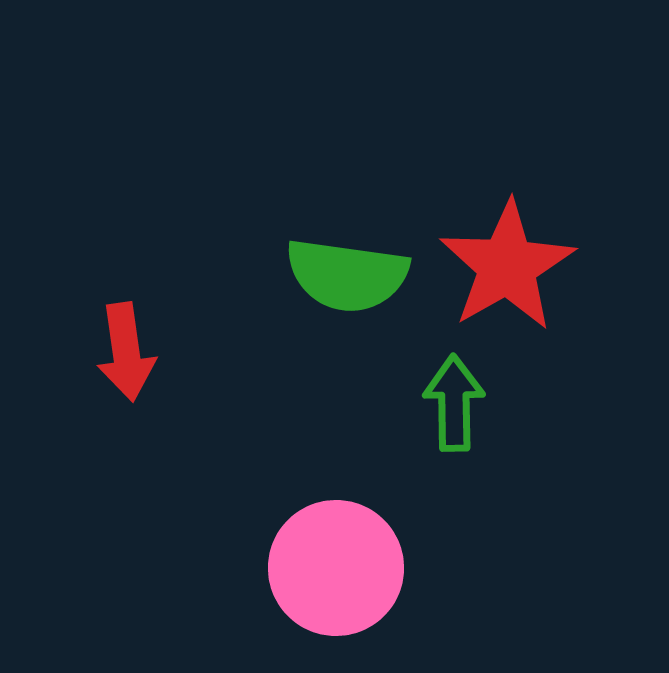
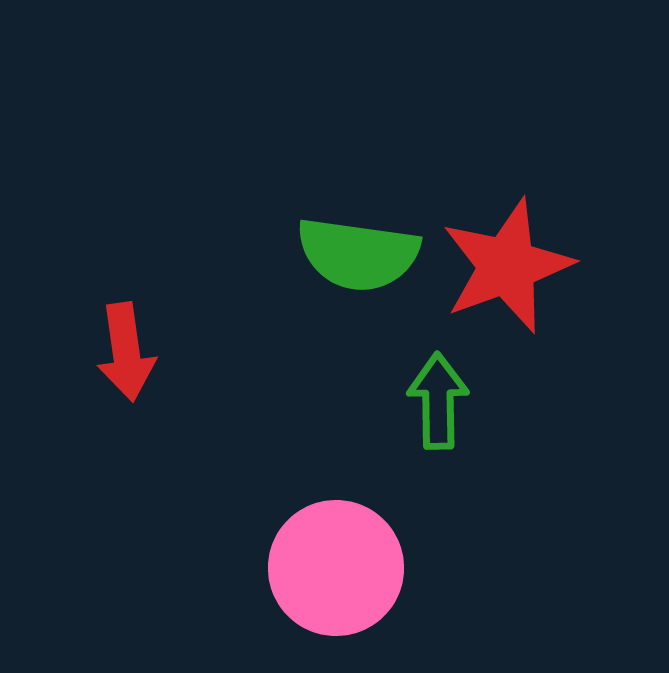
red star: rotated 10 degrees clockwise
green semicircle: moved 11 px right, 21 px up
green arrow: moved 16 px left, 2 px up
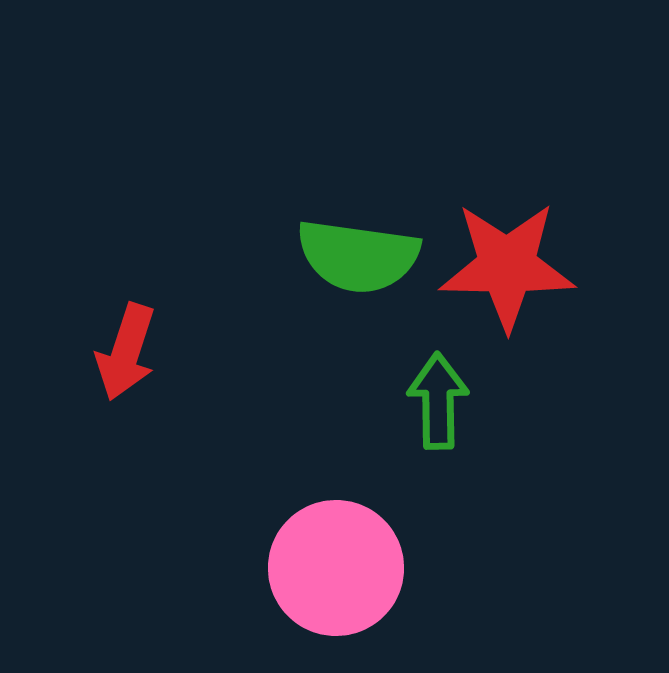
green semicircle: moved 2 px down
red star: rotated 21 degrees clockwise
red arrow: rotated 26 degrees clockwise
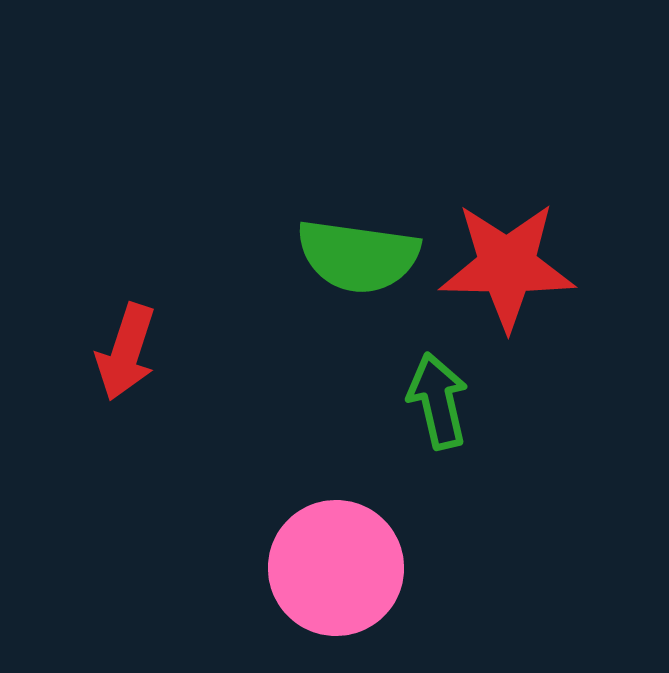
green arrow: rotated 12 degrees counterclockwise
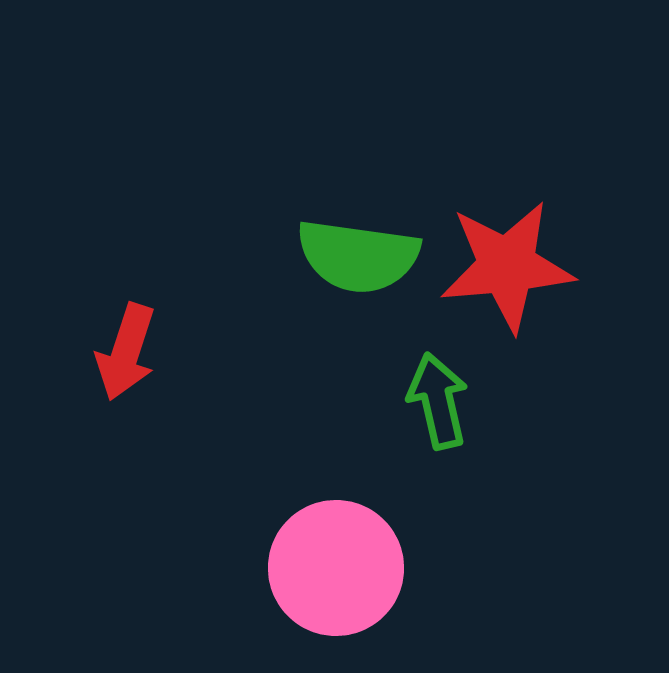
red star: rotated 6 degrees counterclockwise
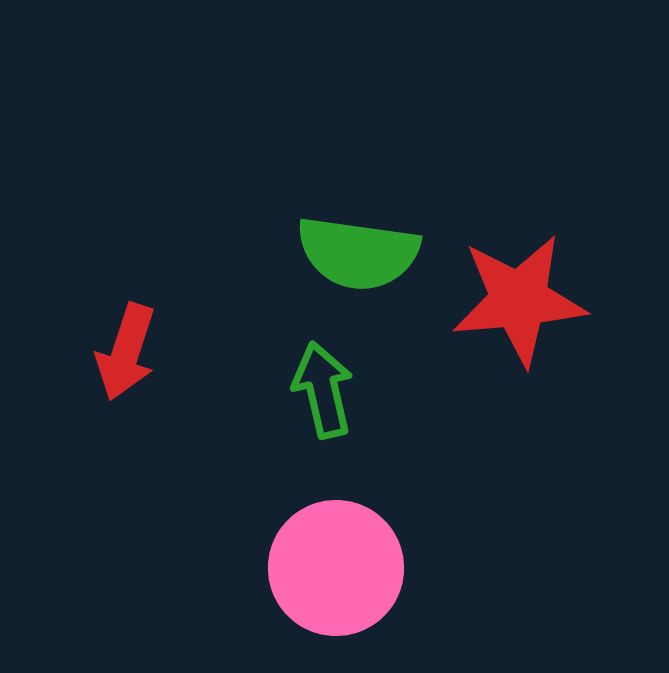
green semicircle: moved 3 px up
red star: moved 12 px right, 34 px down
green arrow: moved 115 px left, 11 px up
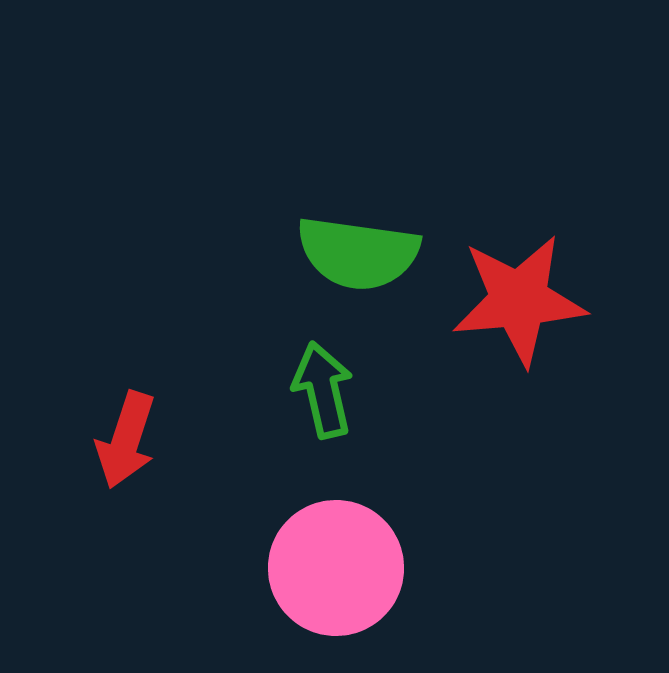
red arrow: moved 88 px down
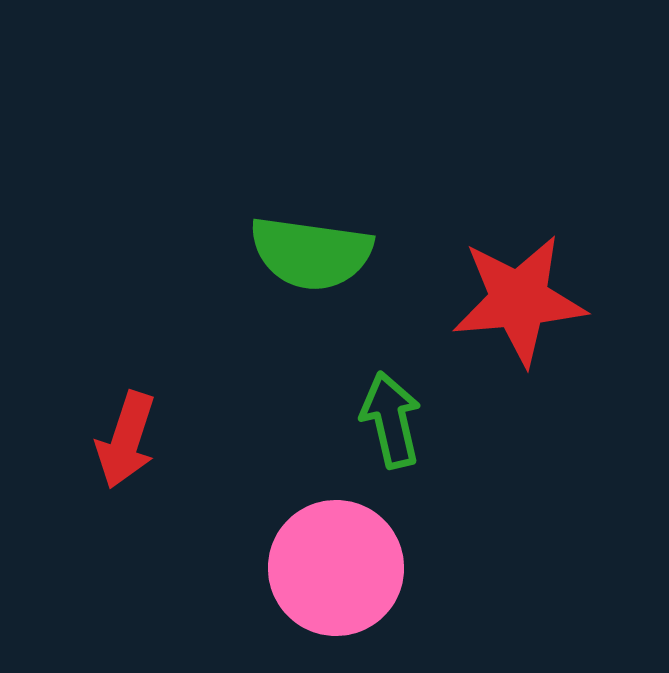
green semicircle: moved 47 px left
green arrow: moved 68 px right, 30 px down
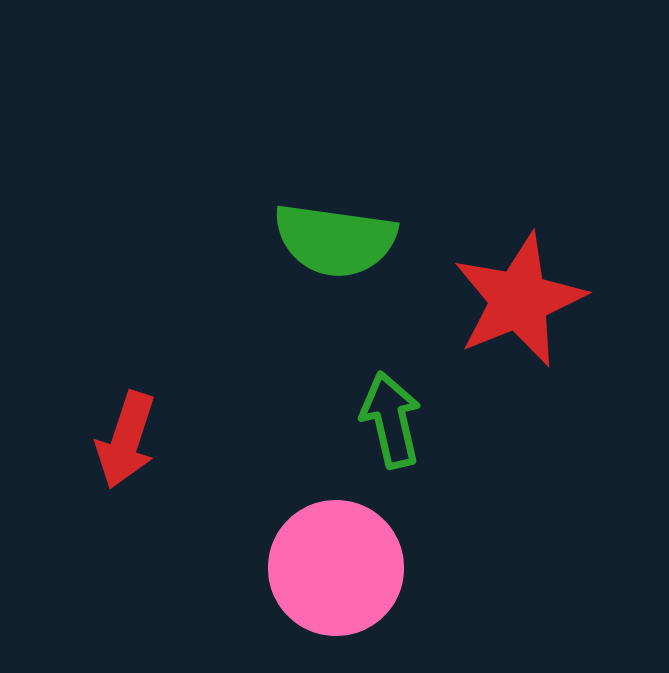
green semicircle: moved 24 px right, 13 px up
red star: rotated 17 degrees counterclockwise
